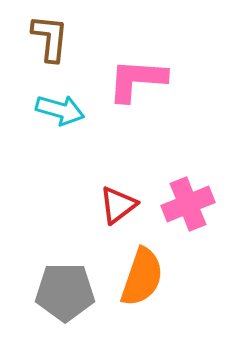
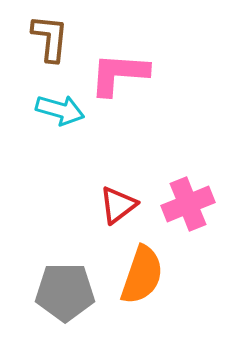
pink L-shape: moved 18 px left, 6 px up
orange semicircle: moved 2 px up
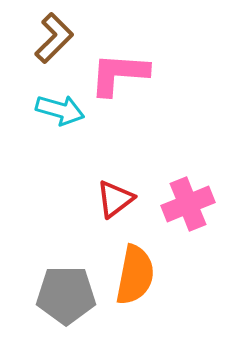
brown L-shape: moved 4 px right; rotated 39 degrees clockwise
red triangle: moved 3 px left, 6 px up
orange semicircle: moved 7 px left; rotated 8 degrees counterclockwise
gray pentagon: moved 1 px right, 3 px down
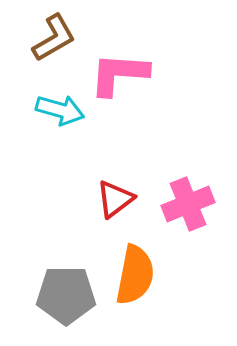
brown L-shape: rotated 15 degrees clockwise
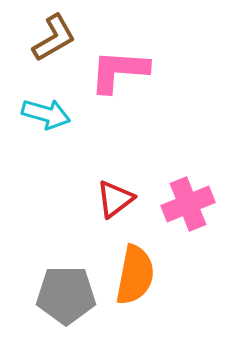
pink L-shape: moved 3 px up
cyan arrow: moved 14 px left, 4 px down
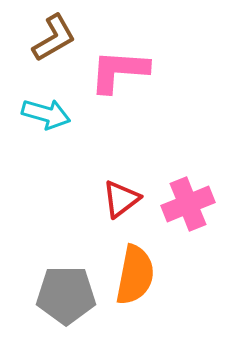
red triangle: moved 6 px right
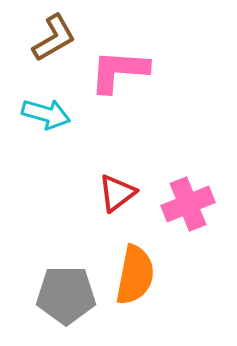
red triangle: moved 4 px left, 6 px up
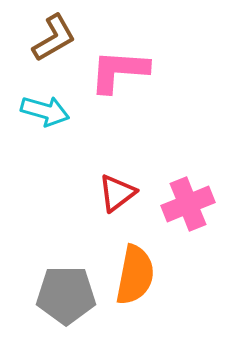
cyan arrow: moved 1 px left, 3 px up
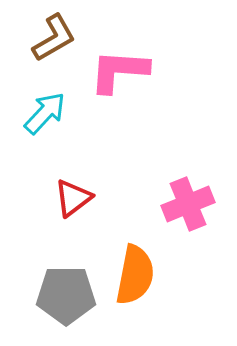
cyan arrow: moved 2 px down; rotated 63 degrees counterclockwise
red triangle: moved 44 px left, 5 px down
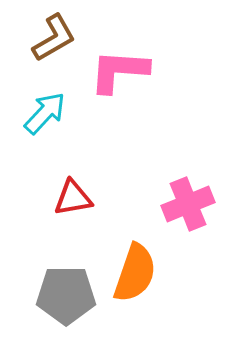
red triangle: rotated 27 degrees clockwise
orange semicircle: moved 2 px up; rotated 8 degrees clockwise
